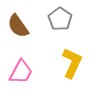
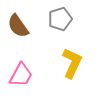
gray pentagon: rotated 20 degrees clockwise
pink trapezoid: moved 3 px down
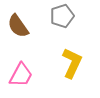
gray pentagon: moved 2 px right, 3 px up
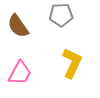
gray pentagon: moved 1 px left, 1 px up; rotated 15 degrees clockwise
pink trapezoid: moved 1 px left, 2 px up
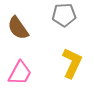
gray pentagon: moved 3 px right
brown semicircle: moved 2 px down
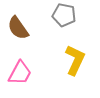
gray pentagon: rotated 15 degrees clockwise
yellow L-shape: moved 3 px right, 3 px up
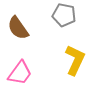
pink trapezoid: rotated 8 degrees clockwise
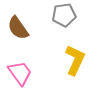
gray pentagon: rotated 20 degrees counterclockwise
pink trapezoid: rotated 72 degrees counterclockwise
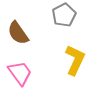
gray pentagon: rotated 20 degrees counterclockwise
brown semicircle: moved 5 px down
